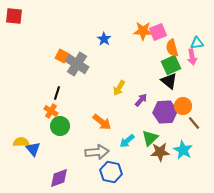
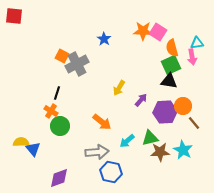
pink square: rotated 36 degrees counterclockwise
gray cross: rotated 30 degrees clockwise
black triangle: rotated 30 degrees counterclockwise
green triangle: rotated 30 degrees clockwise
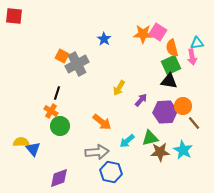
orange star: moved 3 px down
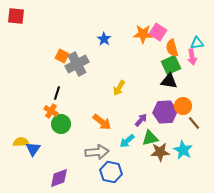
red square: moved 2 px right
purple arrow: moved 20 px down
green circle: moved 1 px right, 2 px up
blue triangle: rotated 14 degrees clockwise
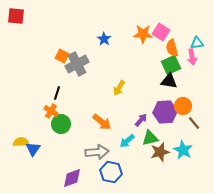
pink square: moved 3 px right
brown star: rotated 12 degrees counterclockwise
purple diamond: moved 13 px right
